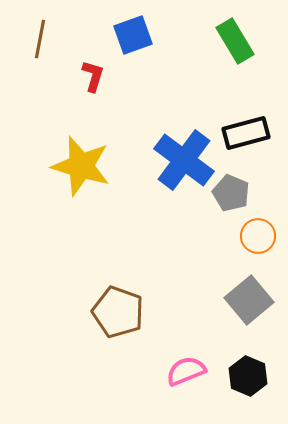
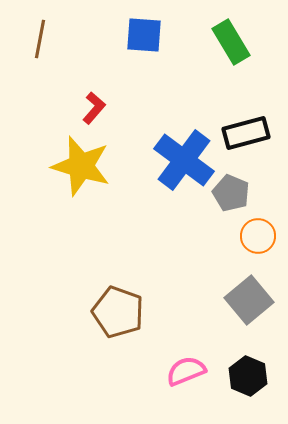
blue square: moved 11 px right; rotated 24 degrees clockwise
green rectangle: moved 4 px left, 1 px down
red L-shape: moved 1 px right, 32 px down; rotated 24 degrees clockwise
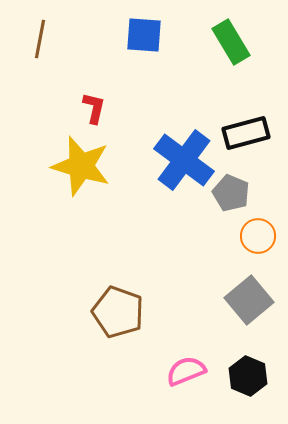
red L-shape: rotated 28 degrees counterclockwise
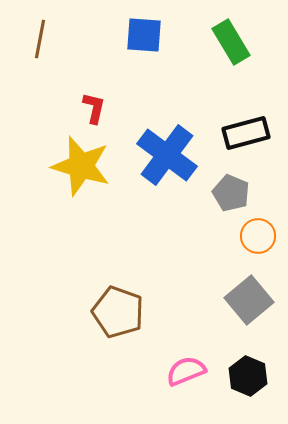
blue cross: moved 17 px left, 5 px up
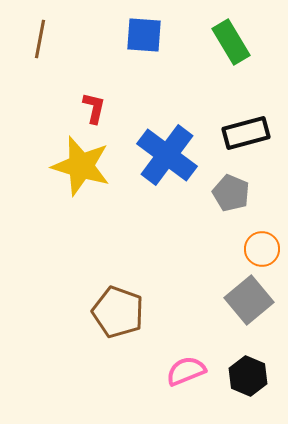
orange circle: moved 4 px right, 13 px down
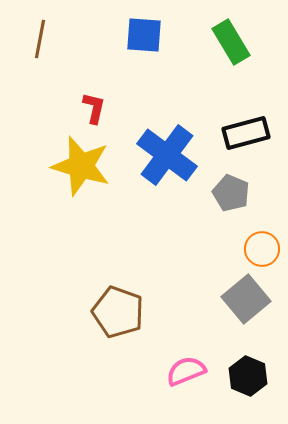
gray square: moved 3 px left, 1 px up
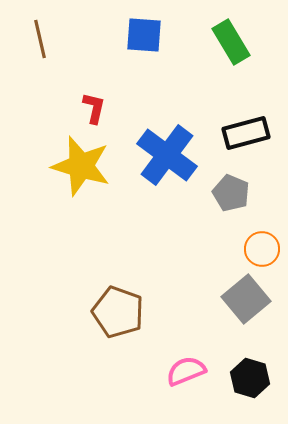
brown line: rotated 24 degrees counterclockwise
black hexagon: moved 2 px right, 2 px down; rotated 6 degrees counterclockwise
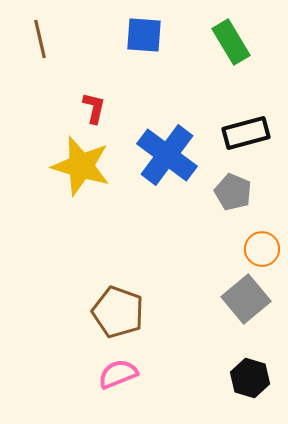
gray pentagon: moved 2 px right, 1 px up
pink semicircle: moved 68 px left, 3 px down
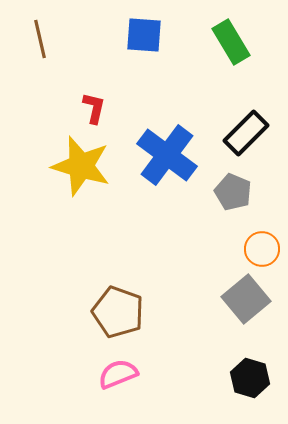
black rectangle: rotated 30 degrees counterclockwise
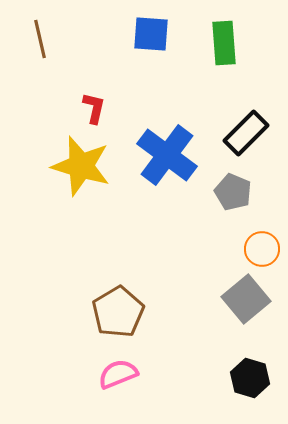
blue square: moved 7 px right, 1 px up
green rectangle: moved 7 px left, 1 px down; rotated 27 degrees clockwise
brown pentagon: rotated 21 degrees clockwise
